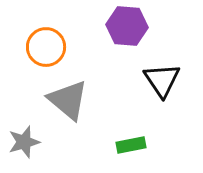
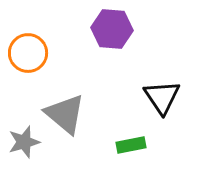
purple hexagon: moved 15 px left, 3 px down
orange circle: moved 18 px left, 6 px down
black triangle: moved 17 px down
gray triangle: moved 3 px left, 14 px down
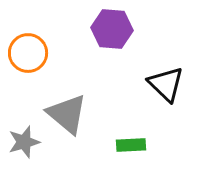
black triangle: moved 4 px right, 13 px up; rotated 12 degrees counterclockwise
gray triangle: moved 2 px right
green rectangle: rotated 8 degrees clockwise
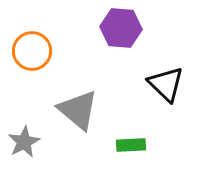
purple hexagon: moved 9 px right, 1 px up
orange circle: moved 4 px right, 2 px up
gray triangle: moved 11 px right, 4 px up
gray star: rotated 12 degrees counterclockwise
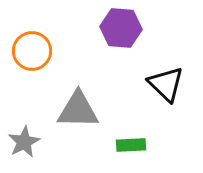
gray triangle: rotated 39 degrees counterclockwise
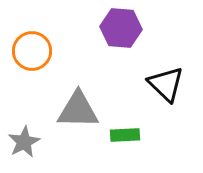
green rectangle: moved 6 px left, 10 px up
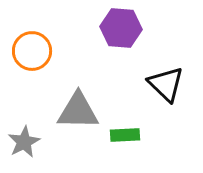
gray triangle: moved 1 px down
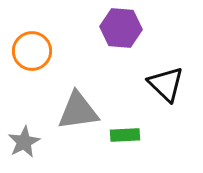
gray triangle: rotated 9 degrees counterclockwise
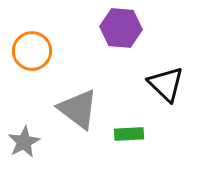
gray triangle: moved 2 px up; rotated 45 degrees clockwise
green rectangle: moved 4 px right, 1 px up
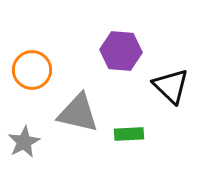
purple hexagon: moved 23 px down
orange circle: moved 19 px down
black triangle: moved 5 px right, 2 px down
gray triangle: moved 4 px down; rotated 24 degrees counterclockwise
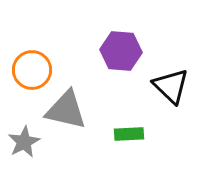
gray triangle: moved 12 px left, 3 px up
